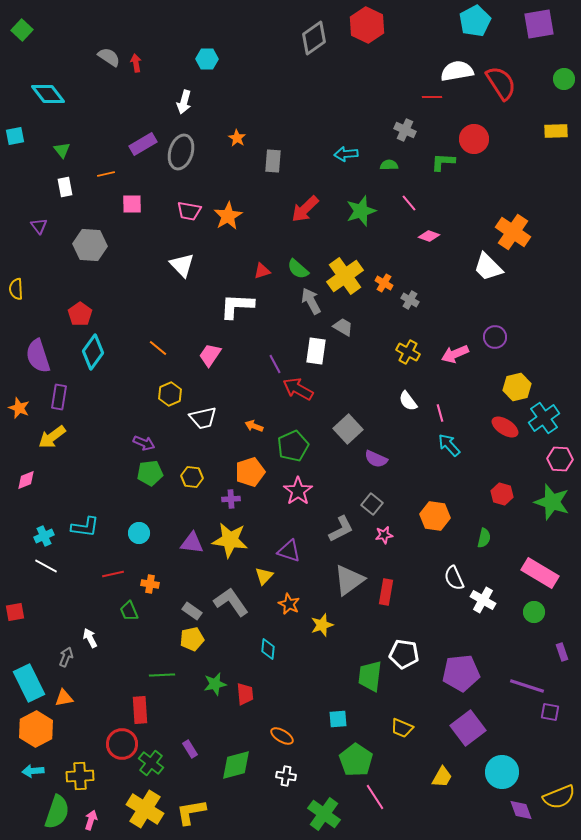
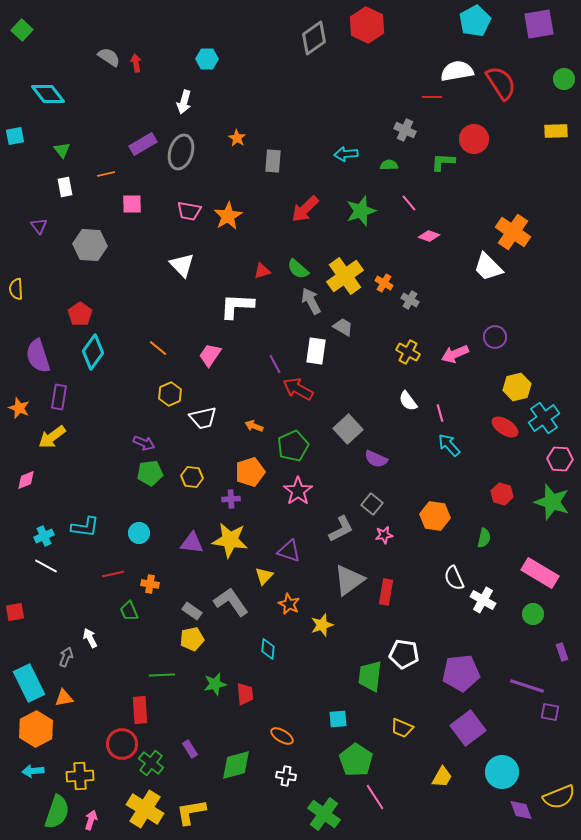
green circle at (534, 612): moved 1 px left, 2 px down
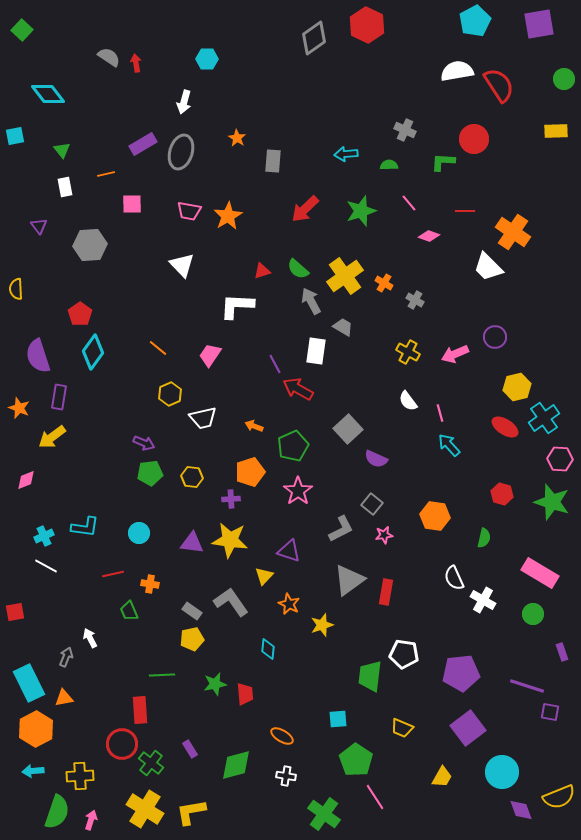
red semicircle at (501, 83): moved 2 px left, 2 px down
red line at (432, 97): moved 33 px right, 114 px down
gray hexagon at (90, 245): rotated 8 degrees counterclockwise
gray cross at (410, 300): moved 5 px right
